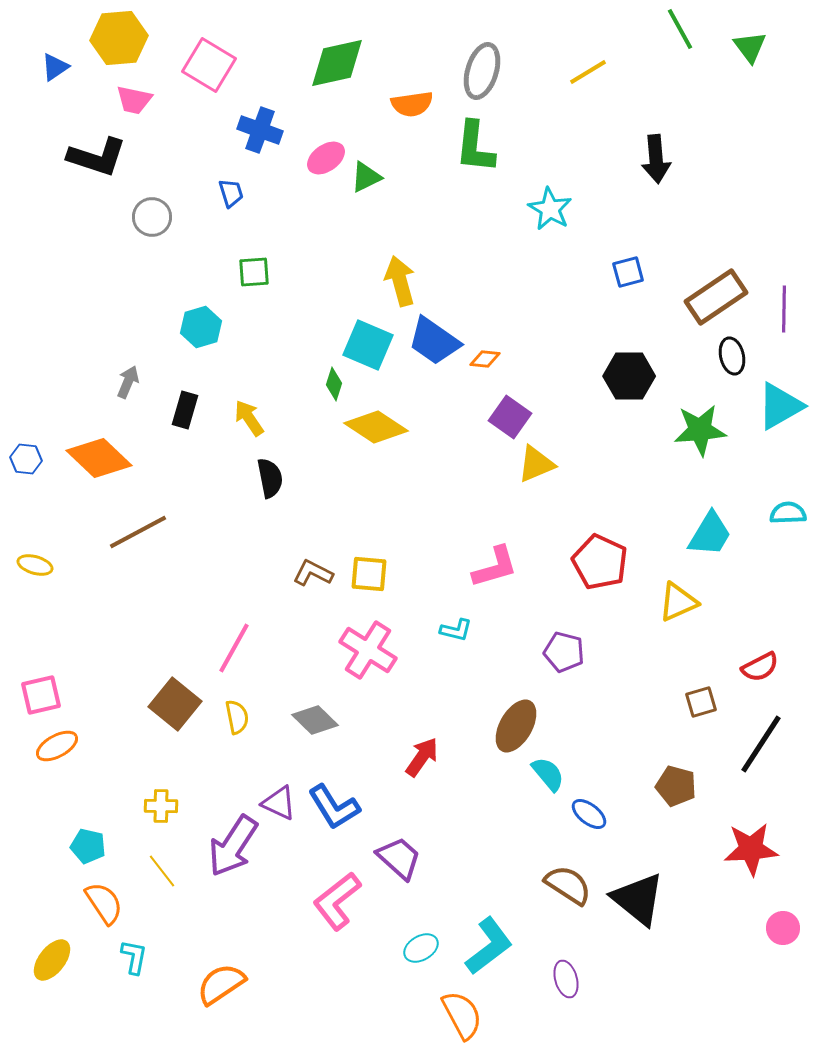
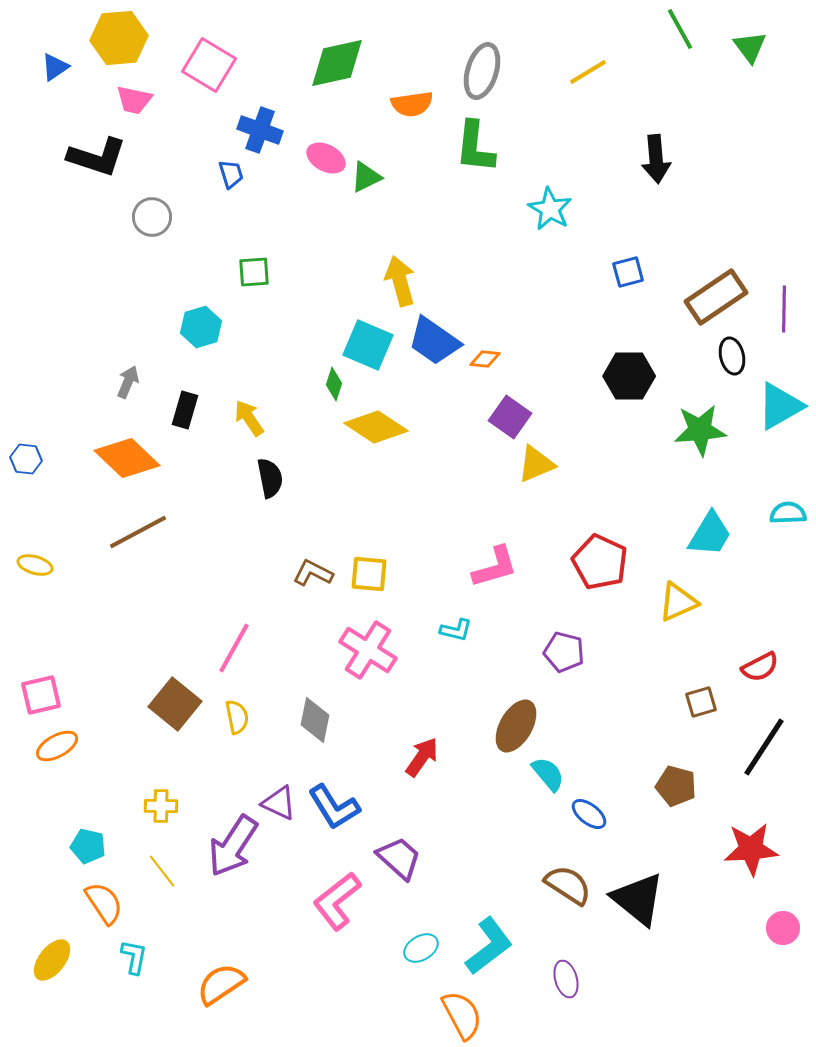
pink ellipse at (326, 158): rotated 63 degrees clockwise
blue trapezoid at (231, 193): moved 19 px up
orange diamond at (99, 458): moved 28 px right
gray diamond at (315, 720): rotated 57 degrees clockwise
black line at (761, 744): moved 3 px right, 3 px down
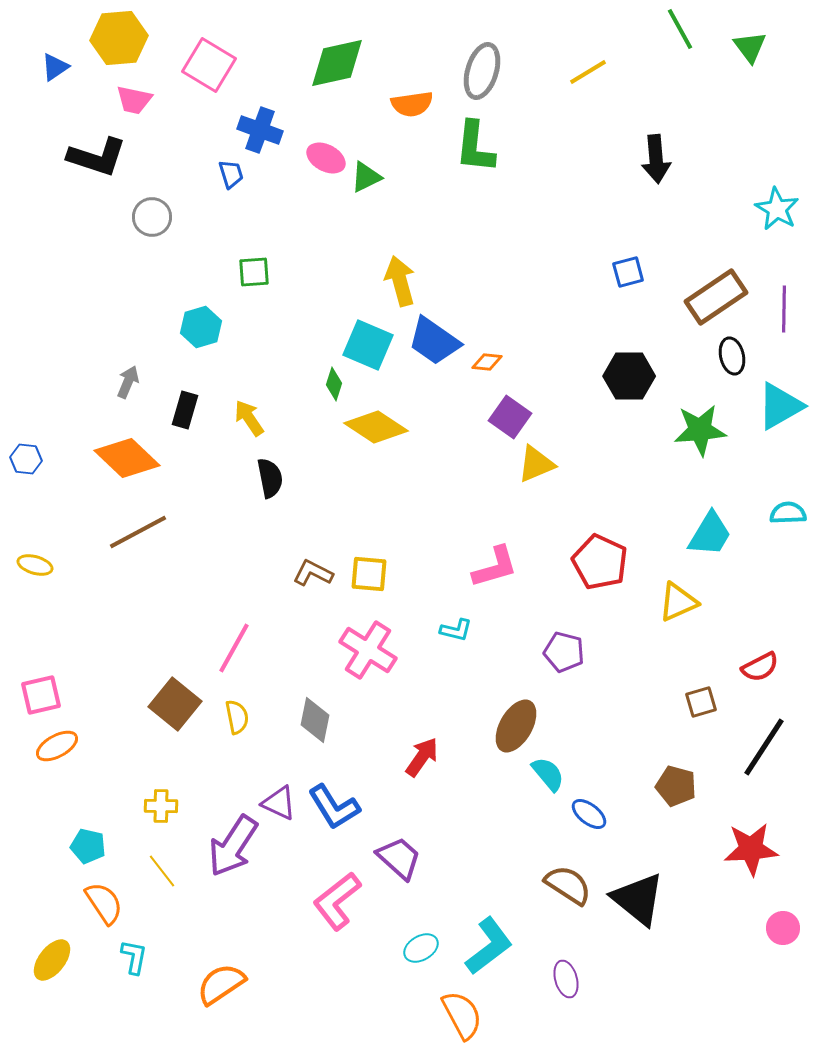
cyan star at (550, 209): moved 227 px right
orange diamond at (485, 359): moved 2 px right, 3 px down
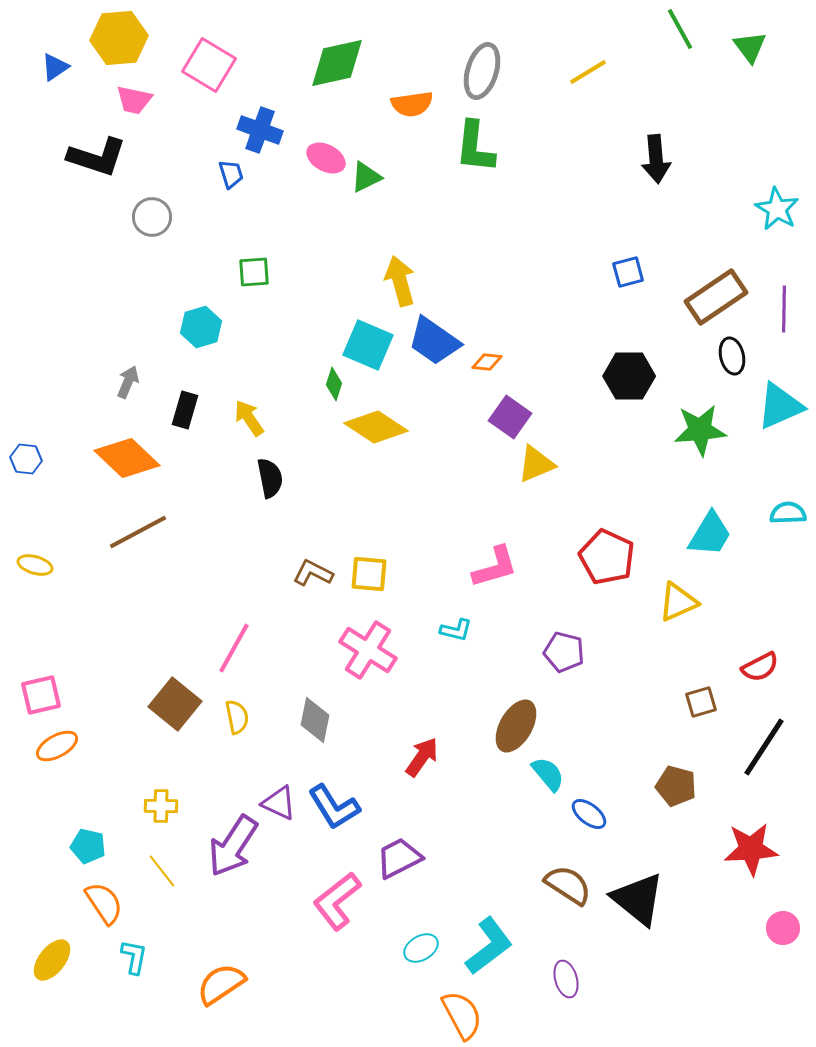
cyan triangle at (780, 406): rotated 6 degrees clockwise
red pentagon at (600, 562): moved 7 px right, 5 px up
purple trapezoid at (399, 858): rotated 69 degrees counterclockwise
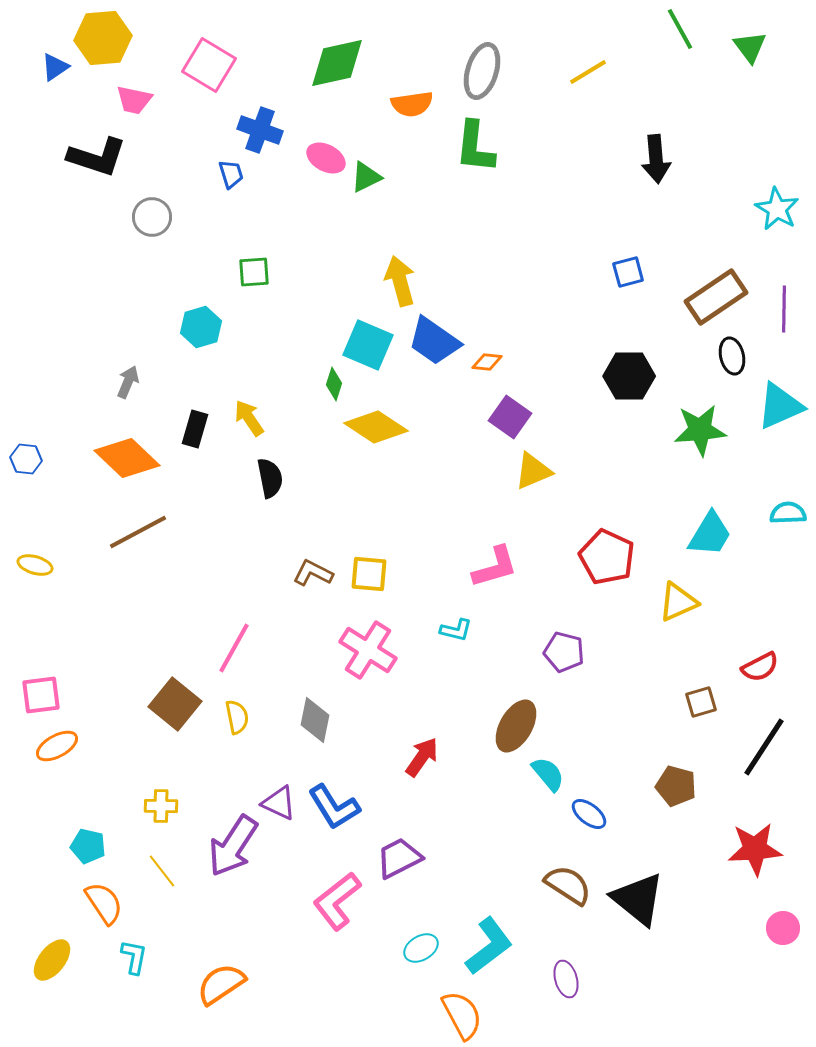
yellow hexagon at (119, 38): moved 16 px left
black rectangle at (185, 410): moved 10 px right, 19 px down
yellow triangle at (536, 464): moved 3 px left, 7 px down
pink square at (41, 695): rotated 6 degrees clockwise
red star at (751, 849): moved 4 px right
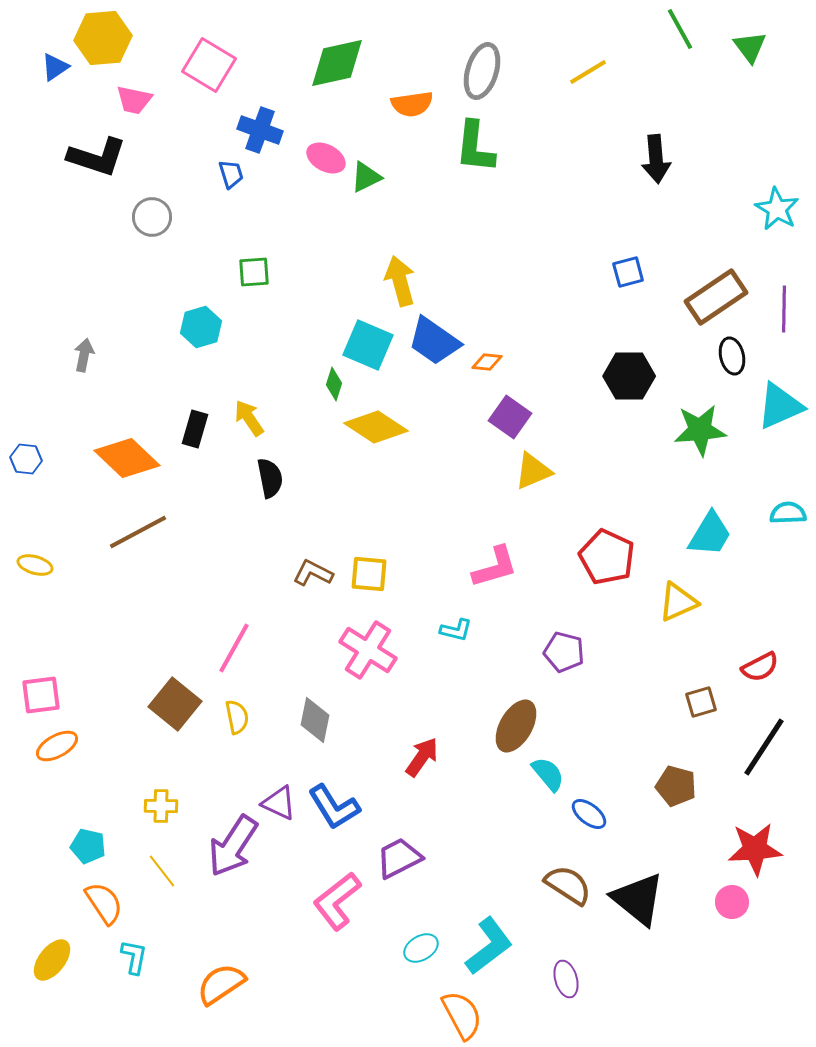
gray arrow at (128, 382): moved 44 px left, 27 px up; rotated 12 degrees counterclockwise
pink circle at (783, 928): moved 51 px left, 26 px up
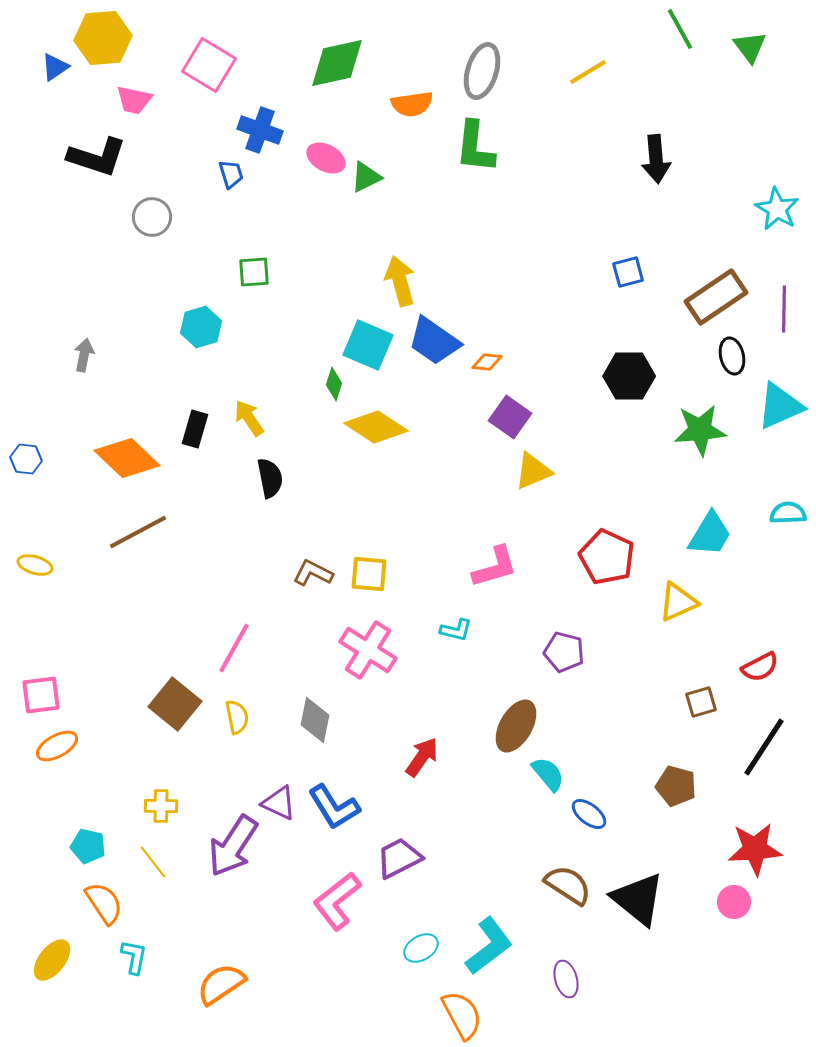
yellow line at (162, 871): moved 9 px left, 9 px up
pink circle at (732, 902): moved 2 px right
